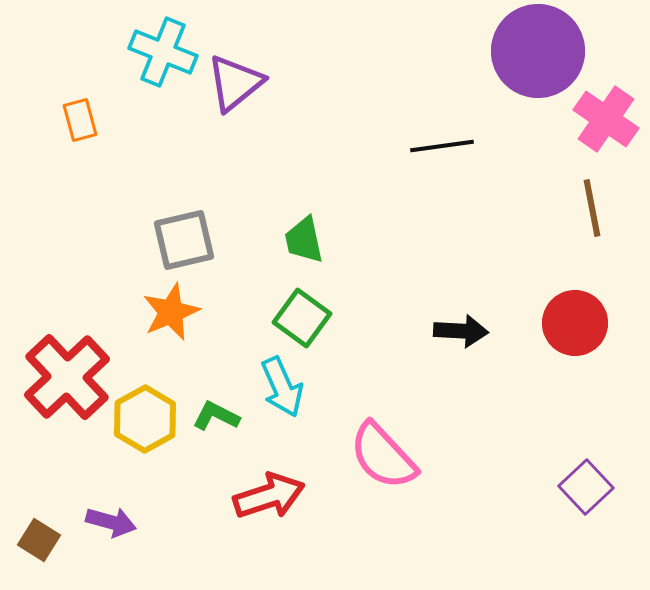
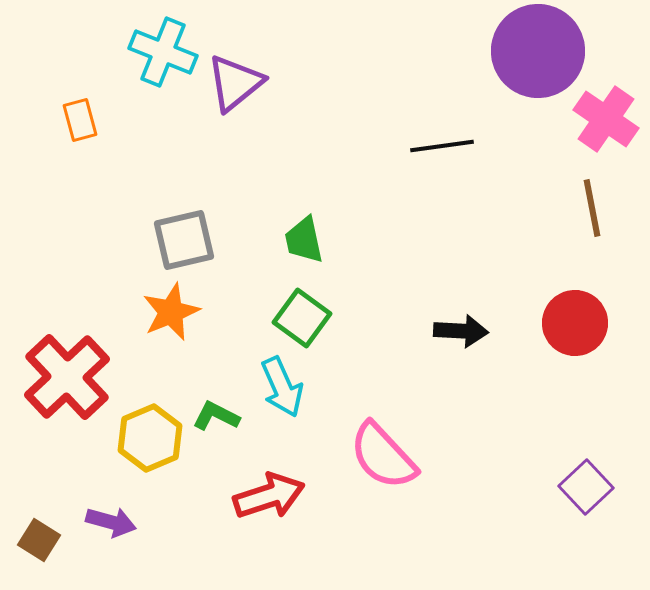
yellow hexagon: moved 5 px right, 19 px down; rotated 6 degrees clockwise
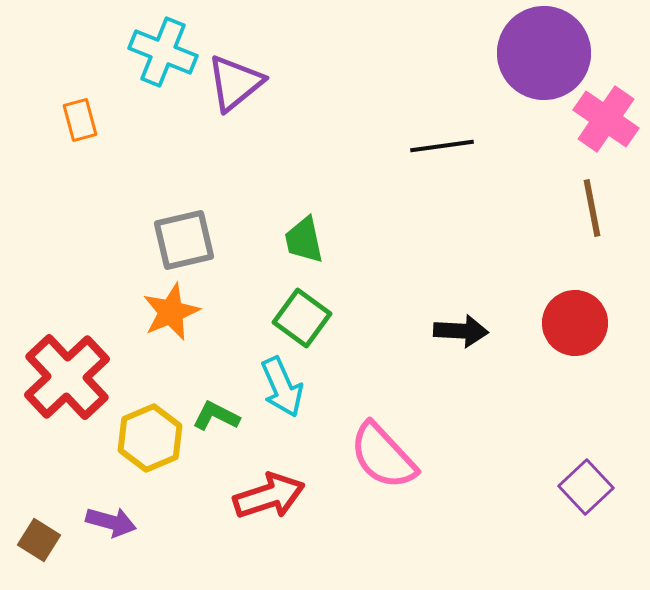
purple circle: moved 6 px right, 2 px down
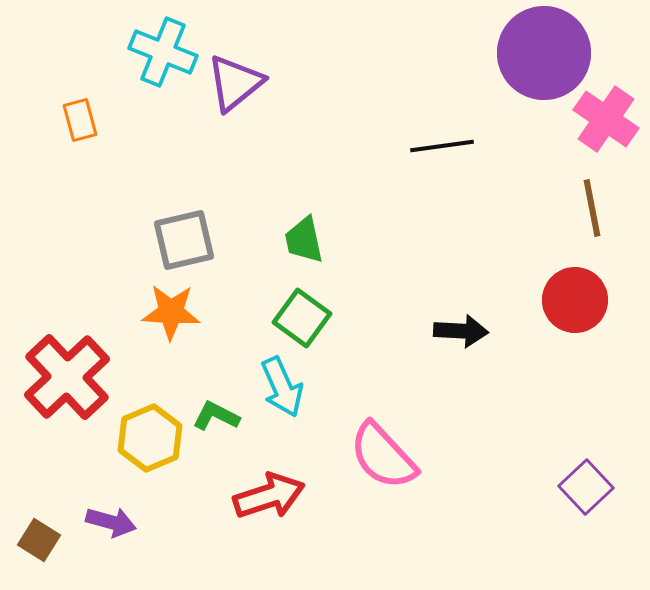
orange star: rotated 26 degrees clockwise
red circle: moved 23 px up
